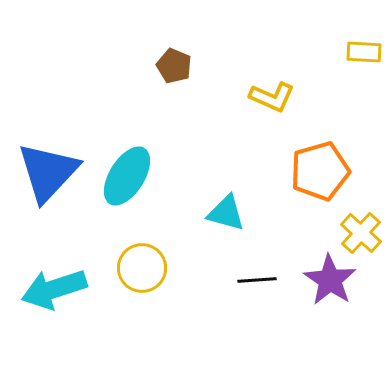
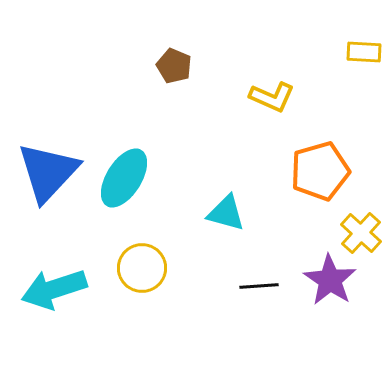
cyan ellipse: moved 3 px left, 2 px down
black line: moved 2 px right, 6 px down
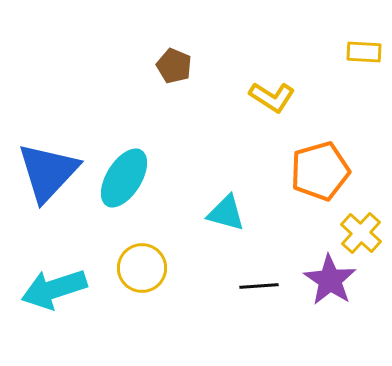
yellow L-shape: rotated 9 degrees clockwise
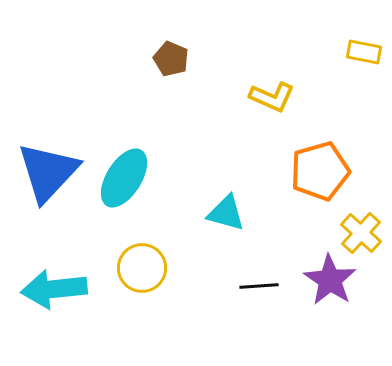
yellow rectangle: rotated 8 degrees clockwise
brown pentagon: moved 3 px left, 7 px up
yellow L-shape: rotated 9 degrees counterclockwise
cyan arrow: rotated 12 degrees clockwise
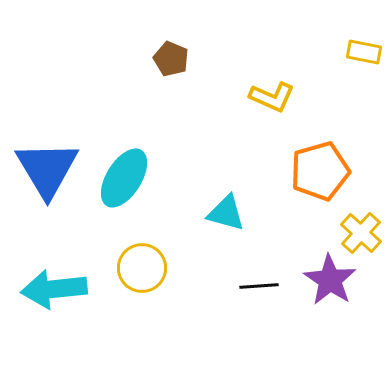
blue triangle: moved 1 px left, 3 px up; rotated 14 degrees counterclockwise
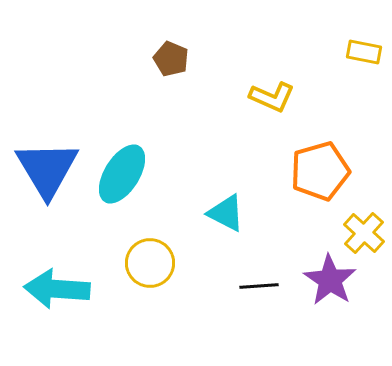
cyan ellipse: moved 2 px left, 4 px up
cyan triangle: rotated 12 degrees clockwise
yellow cross: moved 3 px right
yellow circle: moved 8 px right, 5 px up
cyan arrow: moved 3 px right; rotated 10 degrees clockwise
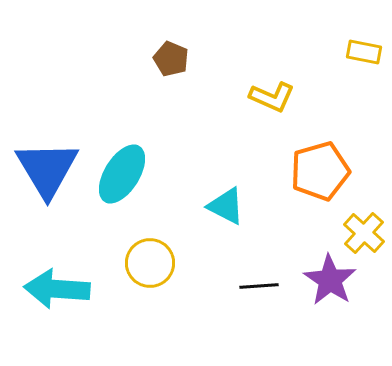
cyan triangle: moved 7 px up
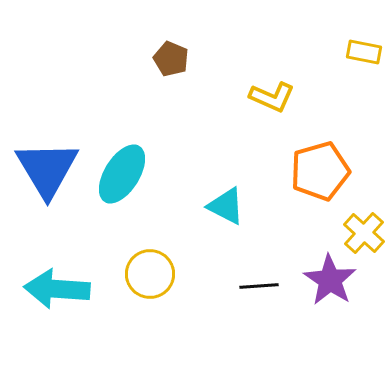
yellow circle: moved 11 px down
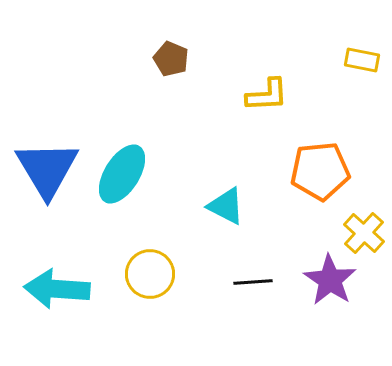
yellow rectangle: moved 2 px left, 8 px down
yellow L-shape: moved 5 px left, 2 px up; rotated 27 degrees counterclockwise
orange pentagon: rotated 10 degrees clockwise
black line: moved 6 px left, 4 px up
